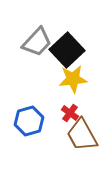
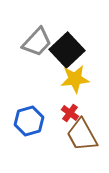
yellow star: moved 2 px right
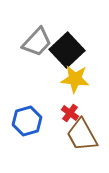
yellow star: rotated 12 degrees clockwise
blue hexagon: moved 2 px left
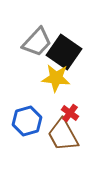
black square: moved 3 px left, 2 px down; rotated 12 degrees counterclockwise
yellow star: moved 19 px left, 1 px up
brown trapezoid: moved 19 px left
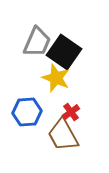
gray trapezoid: rotated 20 degrees counterclockwise
yellow star: rotated 16 degrees clockwise
red cross: moved 1 px right, 1 px up; rotated 18 degrees clockwise
blue hexagon: moved 9 px up; rotated 12 degrees clockwise
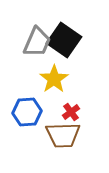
black square: moved 12 px up
yellow star: moved 2 px left, 1 px down; rotated 16 degrees clockwise
brown trapezoid: rotated 63 degrees counterclockwise
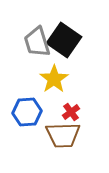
gray trapezoid: rotated 140 degrees clockwise
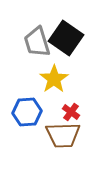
black square: moved 2 px right, 2 px up
red cross: rotated 18 degrees counterclockwise
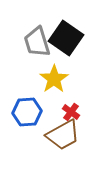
brown trapezoid: rotated 27 degrees counterclockwise
